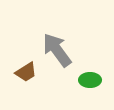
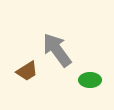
brown trapezoid: moved 1 px right, 1 px up
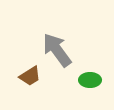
brown trapezoid: moved 3 px right, 5 px down
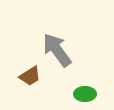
green ellipse: moved 5 px left, 14 px down
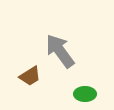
gray arrow: moved 3 px right, 1 px down
